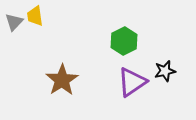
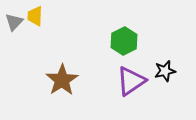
yellow trapezoid: rotated 10 degrees clockwise
purple triangle: moved 1 px left, 1 px up
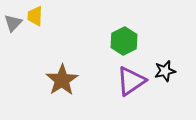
gray triangle: moved 1 px left, 1 px down
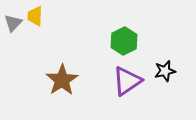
purple triangle: moved 4 px left
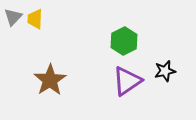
yellow trapezoid: moved 3 px down
gray triangle: moved 6 px up
brown star: moved 12 px left
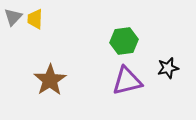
green hexagon: rotated 20 degrees clockwise
black star: moved 3 px right, 3 px up
purple triangle: rotated 20 degrees clockwise
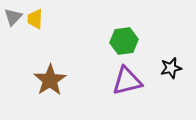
black star: moved 3 px right
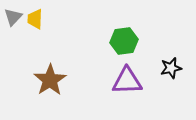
purple triangle: rotated 12 degrees clockwise
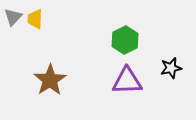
green hexagon: moved 1 px right, 1 px up; rotated 20 degrees counterclockwise
